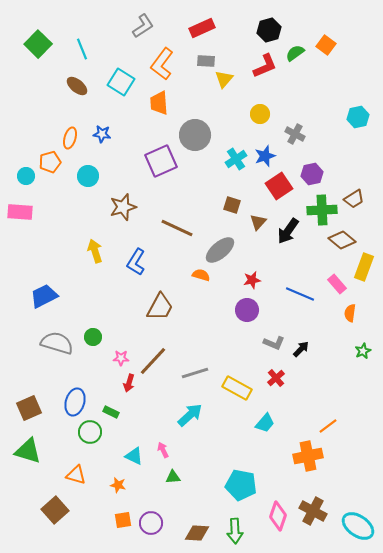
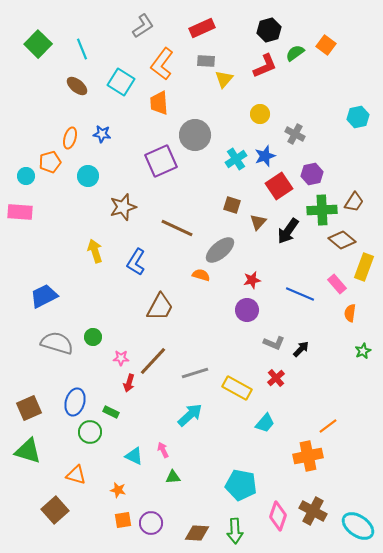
brown trapezoid at (354, 199): moved 3 px down; rotated 25 degrees counterclockwise
orange star at (118, 485): moved 5 px down
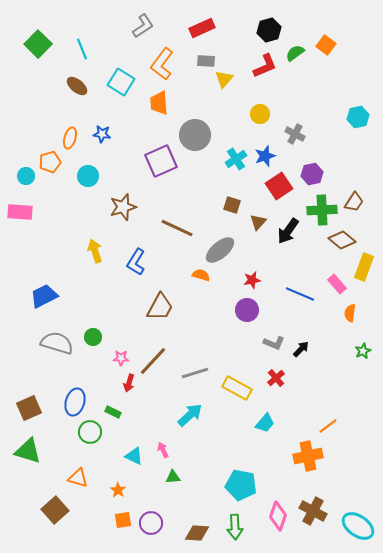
green rectangle at (111, 412): moved 2 px right
orange triangle at (76, 475): moved 2 px right, 3 px down
orange star at (118, 490): rotated 21 degrees clockwise
green arrow at (235, 531): moved 4 px up
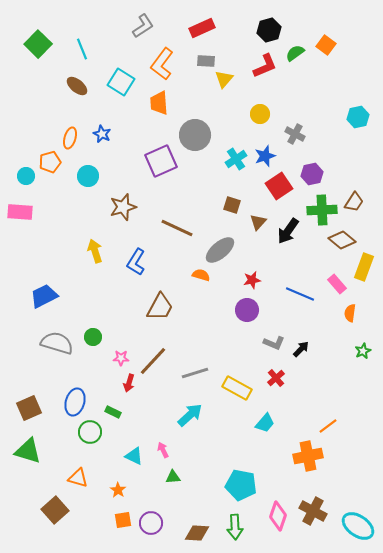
blue star at (102, 134): rotated 18 degrees clockwise
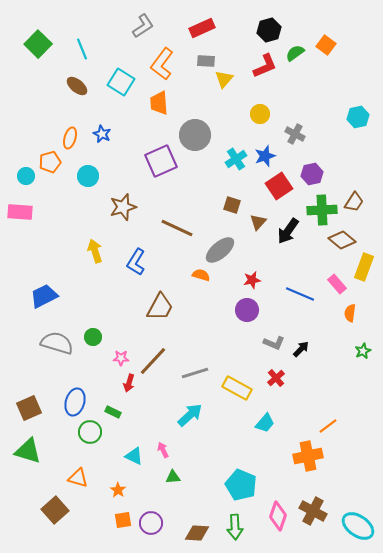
cyan pentagon at (241, 485): rotated 12 degrees clockwise
